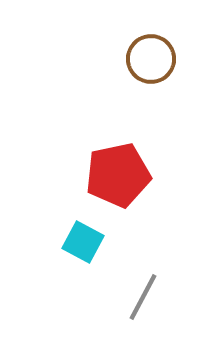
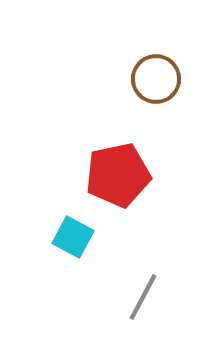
brown circle: moved 5 px right, 20 px down
cyan square: moved 10 px left, 5 px up
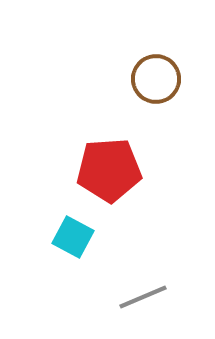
red pentagon: moved 9 px left, 5 px up; rotated 8 degrees clockwise
gray line: rotated 39 degrees clockwise
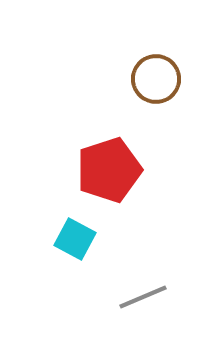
red pentagon: rotated 14 degrees counterclockwise
cyan square: moved 2 px right, 2 px down
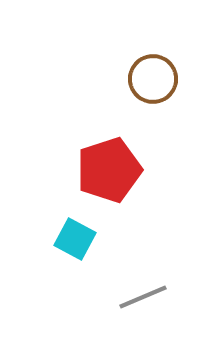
brown circle: moved 3 px left
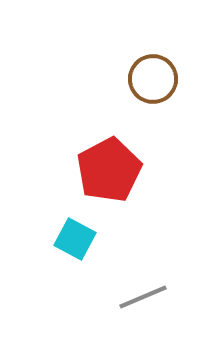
red pentagon: rotated 10 degrees counterclockwise
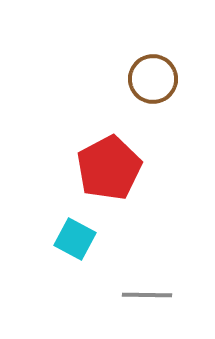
red pentagon: moved 2 px up
gray line: moved 4 px right, 2 px up; rotated 24 degrees clockwise
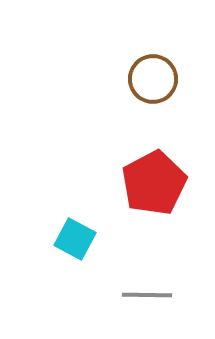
red pentagon: moved 45 px right, 15 px down
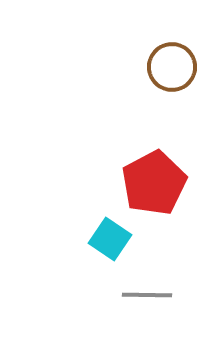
brown circle: moved 19 px right, 12 px up
cyan square: moved 35 px right; rotated 6 degrees clockwise
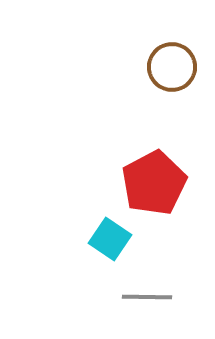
gray line: moved 2 px down
